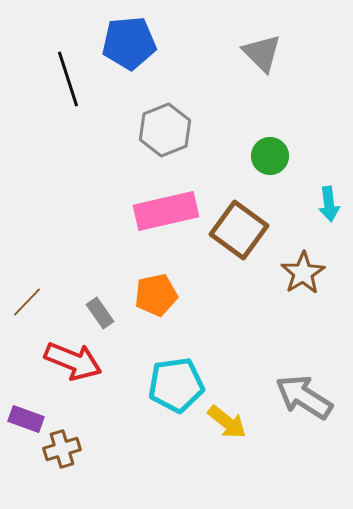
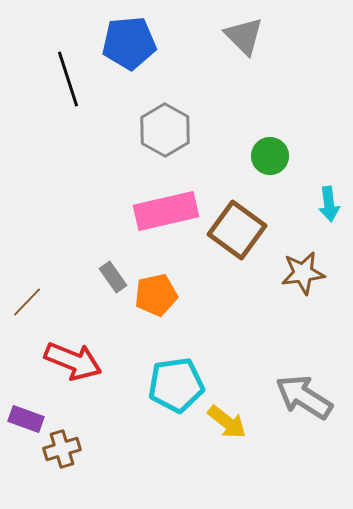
gray triangle: moved 18 px left, 17 px up
gray hexagon: rotated 9 degrees counterclockwise
brown square: moved 2 px left
brown star: rotated 24 degrees clockwise
gray rectangle: moved 13 px right, 36 px up
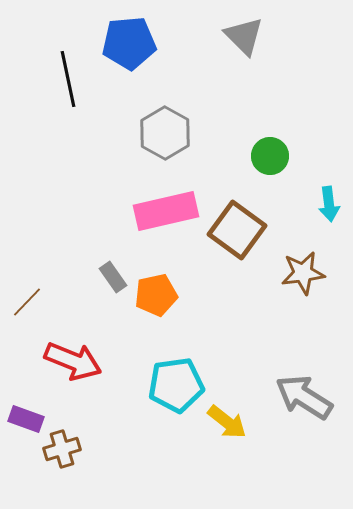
black line: rotated 6 degrees clockwise
gray hexagon: moved 3 px down
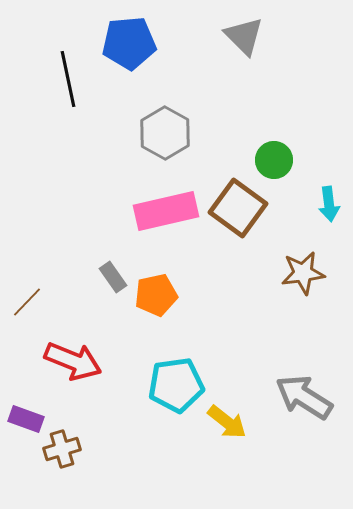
green circle: moved 4 px right, 4 px down
brown square: moved 1 px right, 22 px up
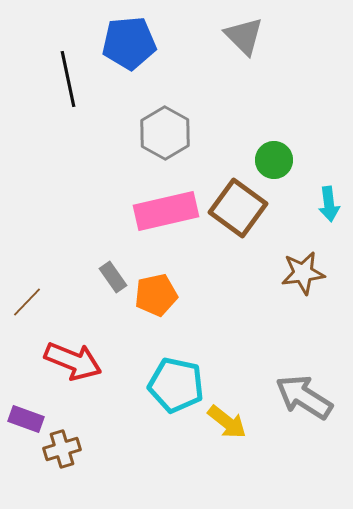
cyan pentagon: rotated 20 degrees clockwise
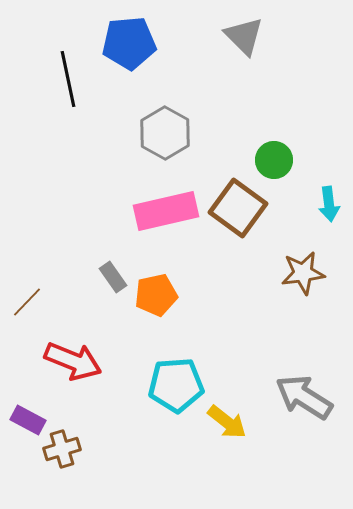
cyan pentagon: rotated 16 degrees counterclockwise
purple rectangle: moved 2 px right, 1 px down; rotated 8 degrees clockwise
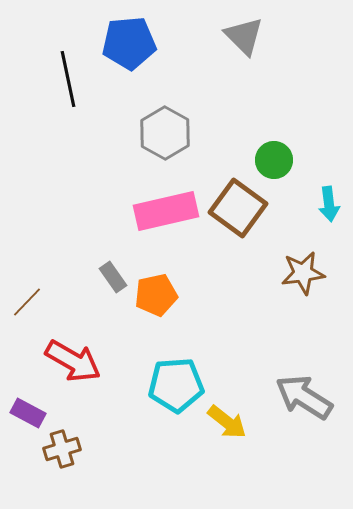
red arrow: rotated 8 degrees clockwise
purple rectangle: moved 7 px up
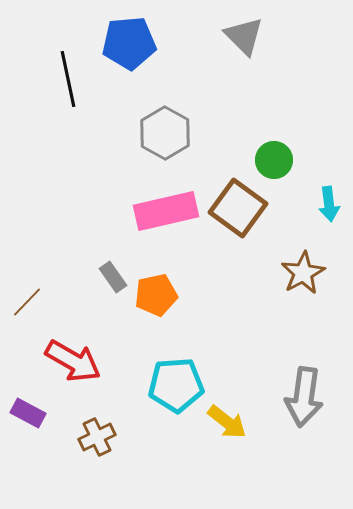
brown star: rotated 21 degrees counterclockwise
gray arrow: rotated 114 degrees counterclockwise
brown cross: moved 35 px right, 12 px up; rotated 9 degrees counterclockwise
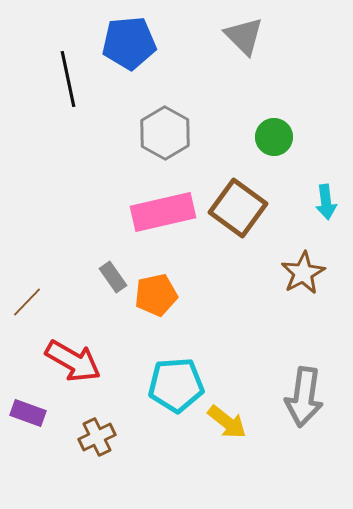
green circle: moved 23 px up
cyan arrow: moved 3 px left, 2 px up
pink rectangle: moved 3 px left, 1 px down
purple rectangle: rotated 8 degrees counterclockwise
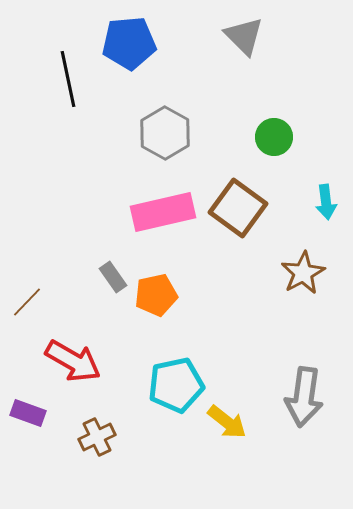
cyan pentagon: rotated 8 degrees counterclockwise
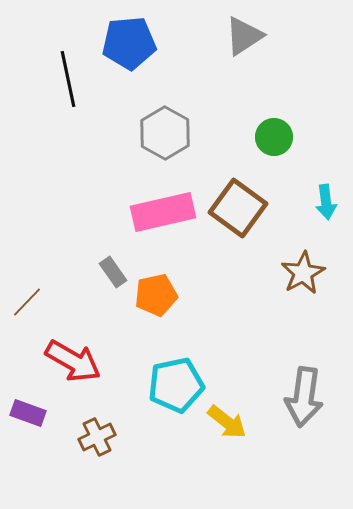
gray triangle: rotated 42 degrees clockwise
gray rectangle: moved 5 px up
